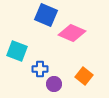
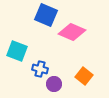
pink diamond: moved 1 px up
blue cross: rotated 14 degrees clockwise
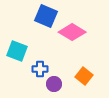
blue square: moved 1 px down
pink diamond: rotated 8 degrees clockwise
blue cross: rotated 14 degrees counterclockwise
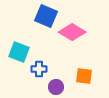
cyan square: moved 2 px right, 1 px down
blue cross: moved 1 px left
orange square: rotated 30 degrees counterclockwise
purple circle: moved 2 px right, 3 px down
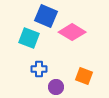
cyan square: moved 10 px right, 14 px up
orange square: rotated 12 degrees clockwise
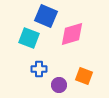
pink diamond: moved 2 px down; rotated 48 degrees counterclockwise
purple circle: moved 3 px right, 2 px up
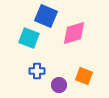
pink diamond: moved 2 px right, 1 px up
blue cross: moved 2 px left, 2 px down
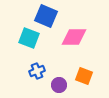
pink diamond: moved 4 px down; rotated 16 degrees clockwise
blue cross: rotated 21 degrees counterclockwise
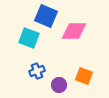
pink diamond: moved 6 px up
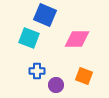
blue square: moved 1 px left, 1 px up
pink diamond: moved 3 px right, 8 px down
blue cross: rotated 21 degrees clockwise
purple circle: moved 3 px left
